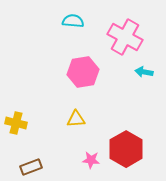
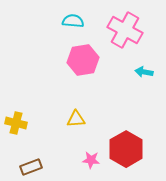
pink cross: moved 7 px up
pink hexagon: moved 12 px up
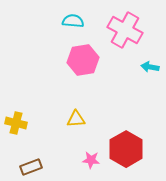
cyan arrow: moved 6 px right, 5 px up
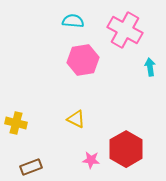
cyan arrow: rotated 72 degrees clockwise
yellow triangle: rotated 30 degrees clockwise
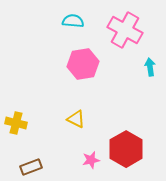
pink hexagon: moved 4 px down
pink star: rotated 18 degrees counterclockwise
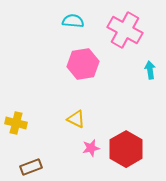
cyan arrow: moved 3 px down
pink star: moved 12 px up
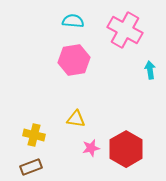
pink hexagon: moved 9 px left, 4 px up
yellow triangle: rotated 18 degrees counterclockwise
yellow cross: moved 18 px right, 12 px down
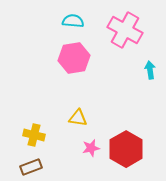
pink hexagon: moved 2 px up
yellow triangle: moved 2 px right, 1 px up
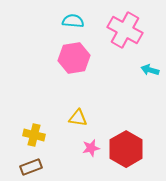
cyan arrow: rotated 66 degrees counterclockwise
